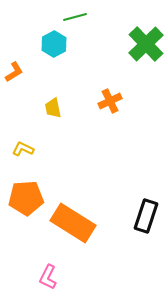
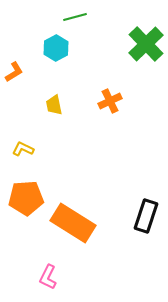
cyan hexagon: moved 2 px right, 4 px down
yellow trapezoid: moved 1 px right, 3 px up
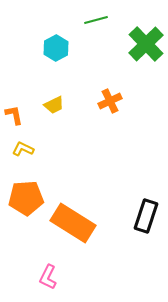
green line: moved 21 px right, 3 px down
orange L-shape: moved 43 px down; rotated 70 degrees counterclockwise
yellow trapezoid: rotated 105 degrees counterclockwise
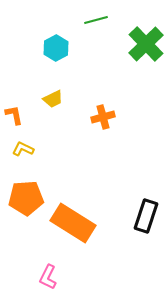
orange cross: moved 7 px left, 16 px down; rotated 10 degrees clockwise
yellow trapezoid: moved 1 px left, 6 px up
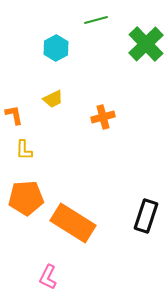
yellow L-shape: moved 1 px right, 1 px down; rotated 115 degrees counterclockwise
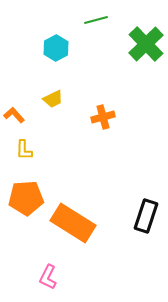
orange L-shape: rotated 30 degrees counterclockwise
